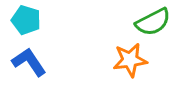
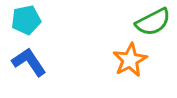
cyan pentagon: rotated 28 degrees counterclockwise
orange star: rotated 20 degrees counterclockwise
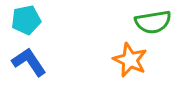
green semicircle: rotated 18 degrees clockwise
orange star: rotated 20 degrees counterclockwise
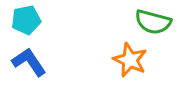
green semicircle: rotated 24 degrees clockwise
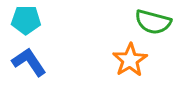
cyan pentagon: rotated 12 degrees clockwise
orange star: rotated 16 degrees clockwise
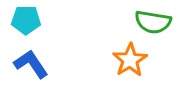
green semicircle: rotated 6 degrees counterclockwise
blue L-shape: moved 2 px right, 2 px down
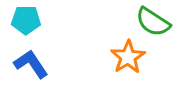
green semicircle: rotated 24 degrees clockwise
orange star: moved 2 px left, 3 px up
